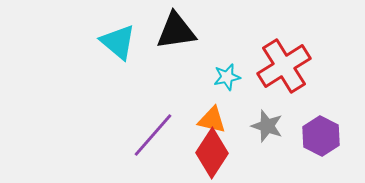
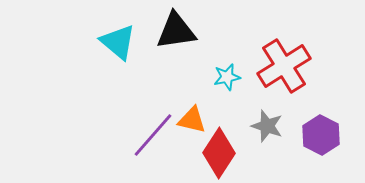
orange triangle: moved 20 px left
purple hexagon: moved 1 px up
red diamond: moved 7 px right
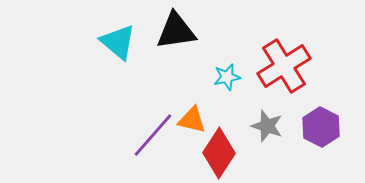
purple hexagon: moved 8 px up
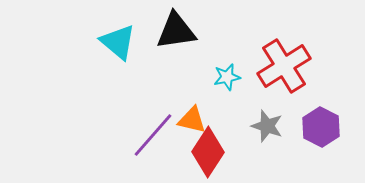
red diamond: moved 11 px left, 1 px up
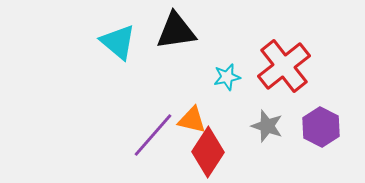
red cross: rotated 6 degrees counterclockwise
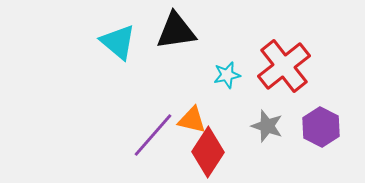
cyan star: moved 2 px up
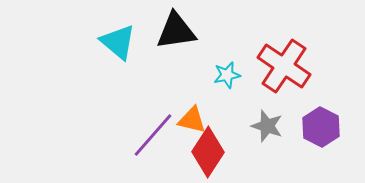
red cross: rotated 18 degrees counterclockwise
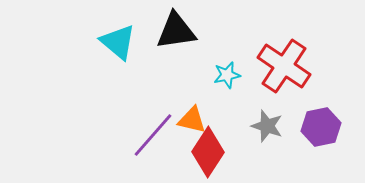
purple hexagon: rotated 21 degrees clockwise
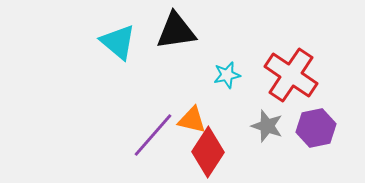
red cross: moved 7 px right, 9 px down
purple hexagon: moved 5 px left, 1 px down
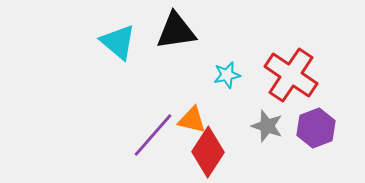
purple hexagon: rotated 9 degrees counterclockwise
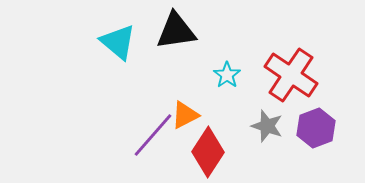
cyan star: rotated 24 degrees counterclockwise
orange triangle: moved 7 px left, 5 px up; rotated 40 degrees counterclockwise
